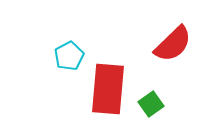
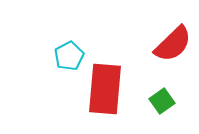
red rectangle: moved 3 px left
green square: moved 11 px right, 3 px up
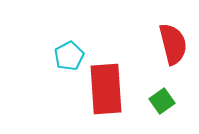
red semicircle: rotated 60 degrees counterclockwise
red rectangle: moved 1 px right; rotated 9 degrees counterclockwise
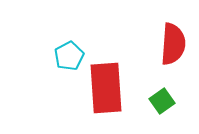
red semicircle: rotated 18 degrees clockwise
red rectangle: moved 1 px up
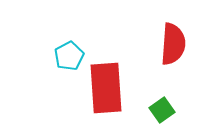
green square: moved 9 px down
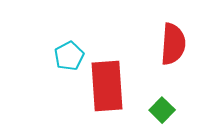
red rectangle: moved 1 px right, 2 px up
green square: rotated 10 degrees counterclockwise
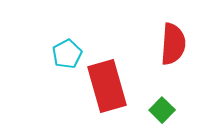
cyan pentagon: moved 2 px left, 2 px up
red rectangle: rotated 12 degrees counterclockwise
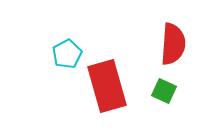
green square: moved 2 px right, 19 px up; rotated 20 degrees counterclockwise
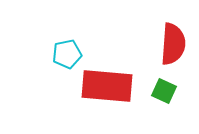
cyan pentagon: rotated 16 degrees clockwise
red rectangle: rotated 69 degrees counterclockwise
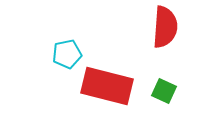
red semicircle: moved 8 px left, 17 px up
red rectangle: rotated 9 degrees clockwise
